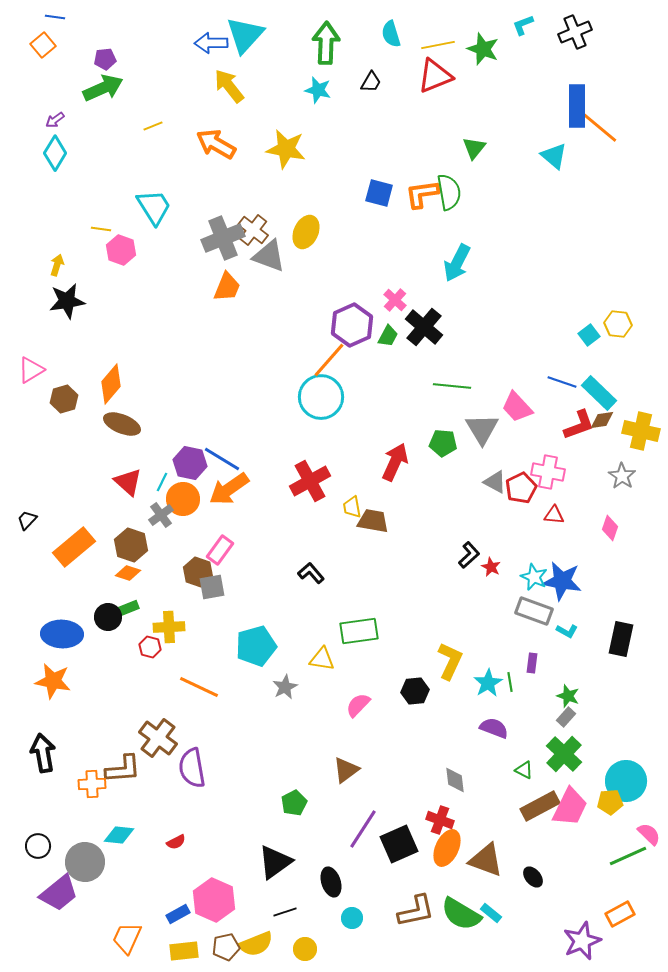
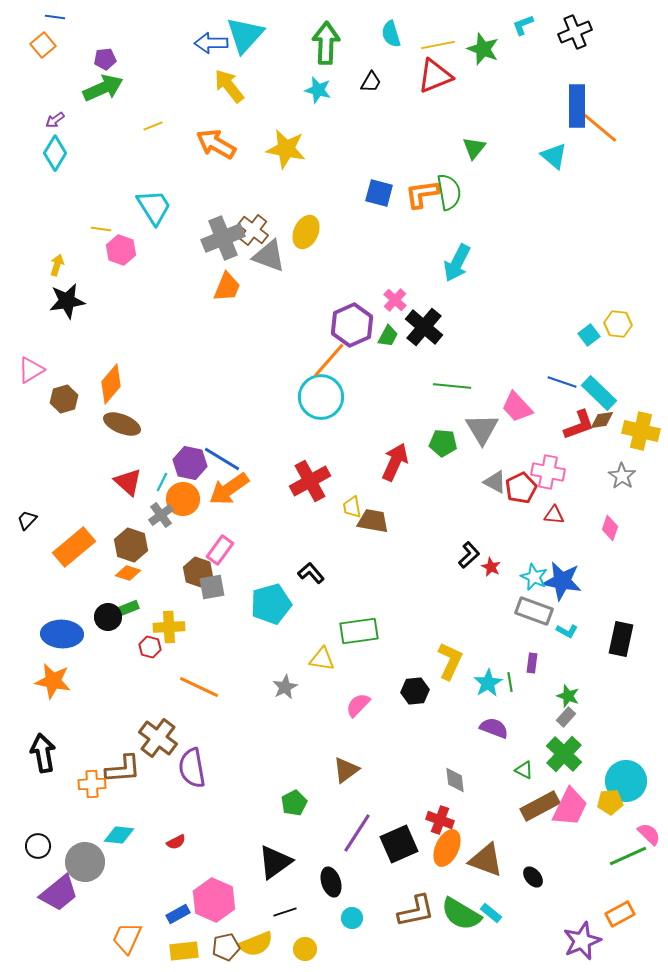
cyan pentagon at (256, 646): moved 15 px right, 42 px up
purple line at (363, 829): moved 6 px left, 4 px down
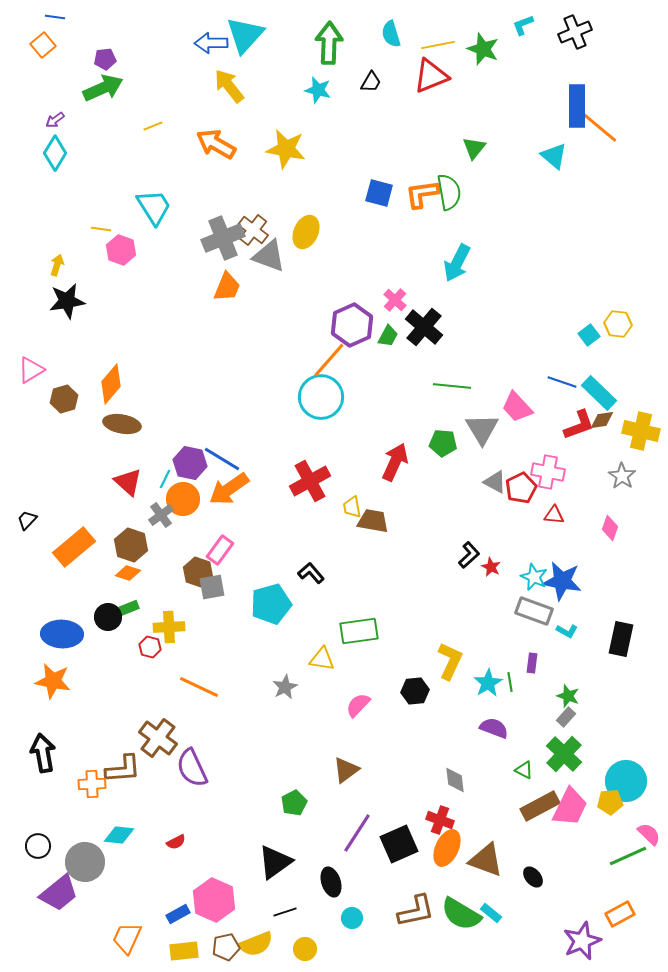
green arrow at (326, 43): moved 3 px right
red triangle at (435, 76): moved 4 px left
brown ellipse at (122, 424): rotated 12 degrees counterclockwise
cyan line at (162, 482): moved 3 px right, 3 px up
purple semicircle at (192, 768): rotated 15 degrees counterclockwise
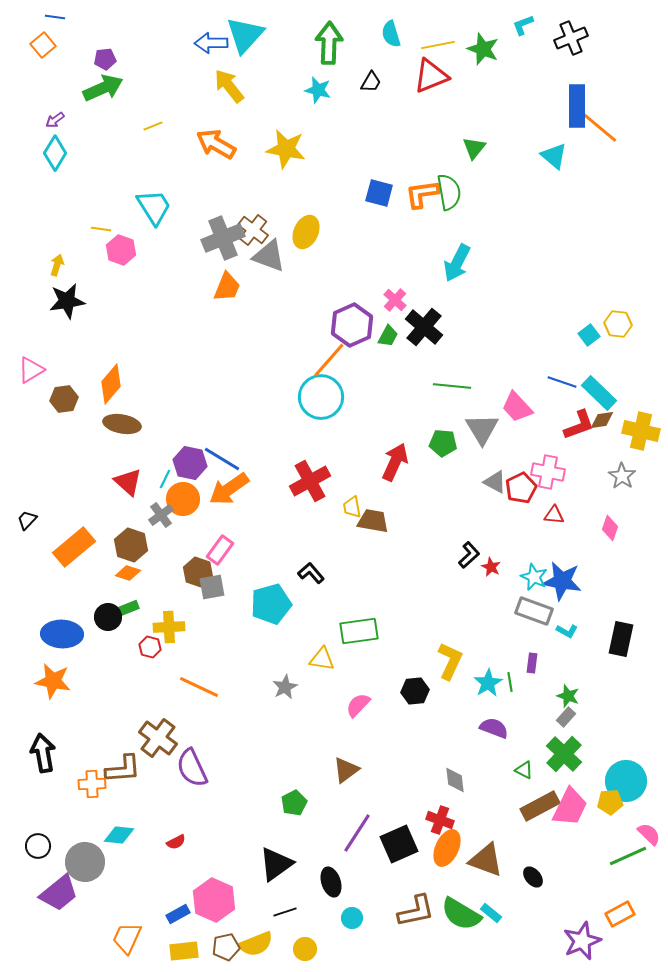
black cross at (575, 32): moved 4 px left, 6 px down
brown hexagon at (64, 399): rotated 8 degrees clockwise
black triangle at (275, 862): moved 1 px right, 2 px down
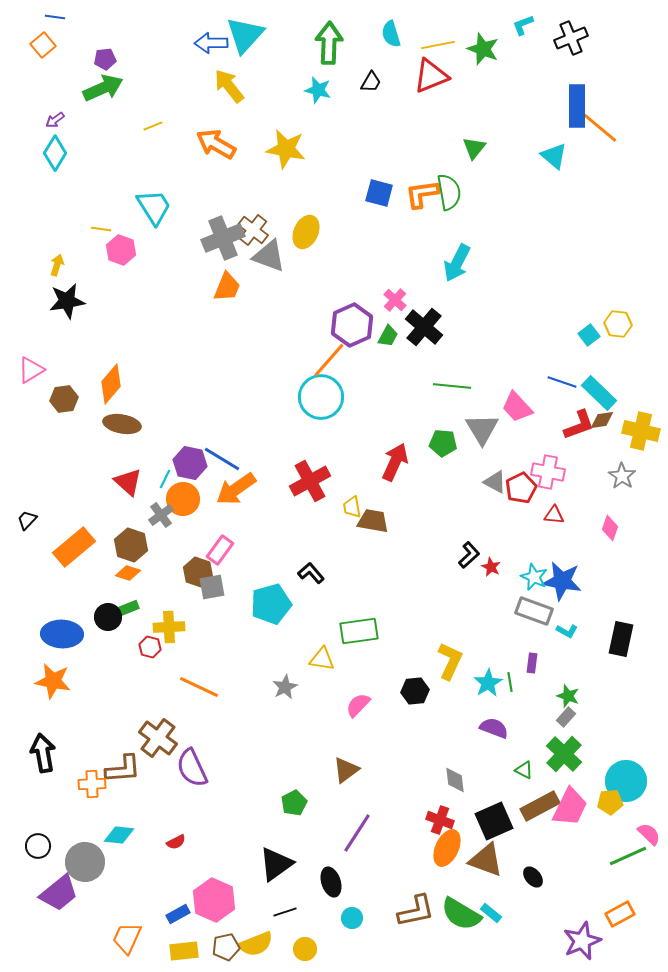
orange arrow at (229, 489): moved 7 px right
black square at (399, 844): moved 95 px right, 23 px up
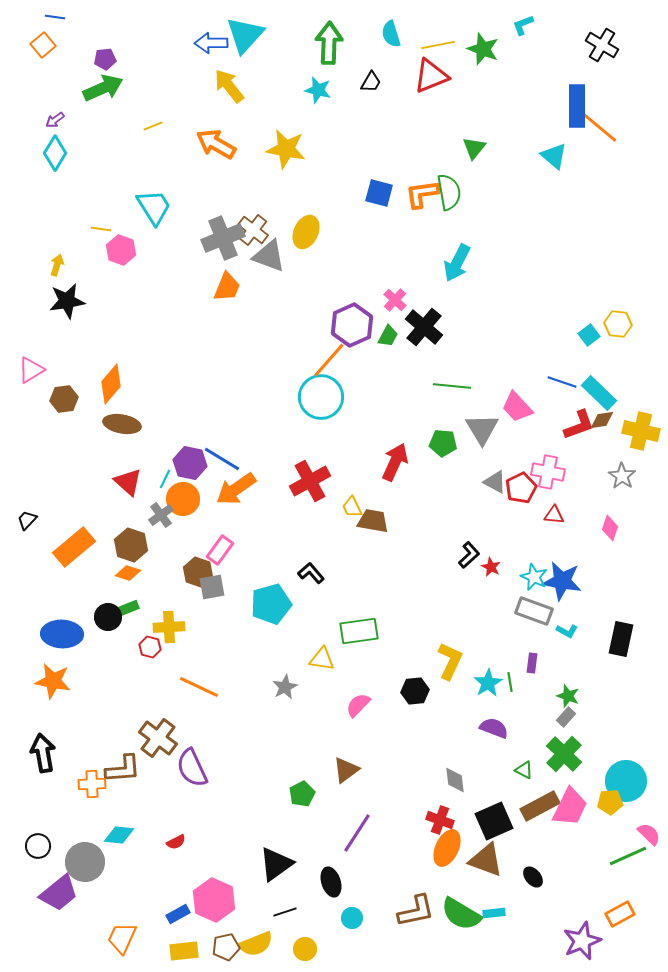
black cross at (571, 38): moved 31 px right, 7 px down; rotated 36 degrees counterclockwise
yellow trapezoid at (352, 507): rotated 15 degrees counterclockwise
green pentagon at (294, 803): moved 8 px right, 9 px up
cyan rectangle at (491, 913): moved 3 px right; rotated 45 degrees counterclockwise
orange trapezoid at (127, 938): moved 5 px left
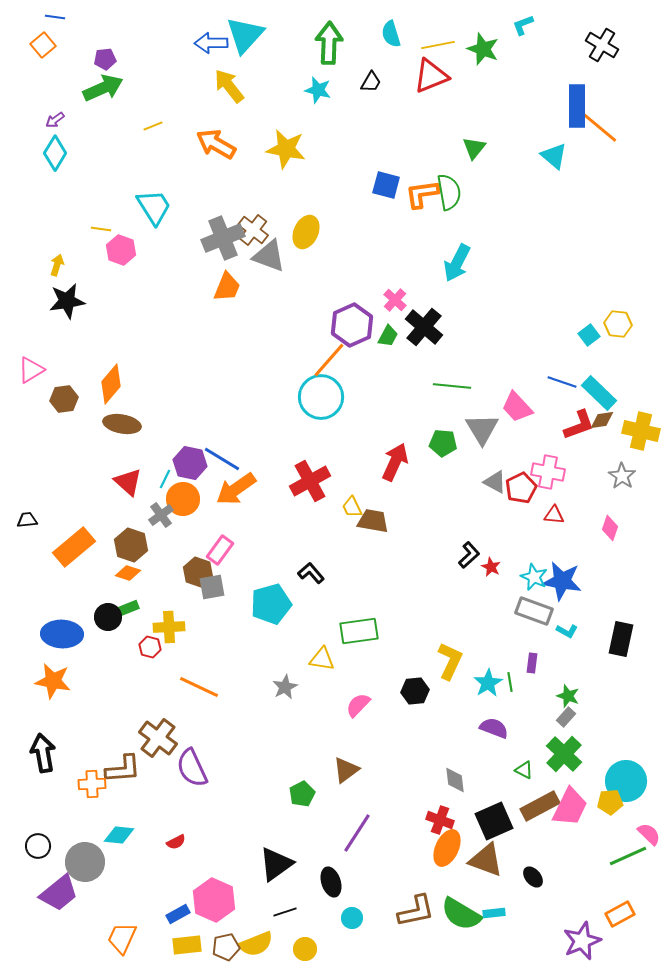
blue square at (379, 193): moved 7 px right, 8 px up
black trapezoid at (27, 520): rotated 40 degrees clockwise
yellow rectangle at (184, 951): moved 3 px right, 6 px up
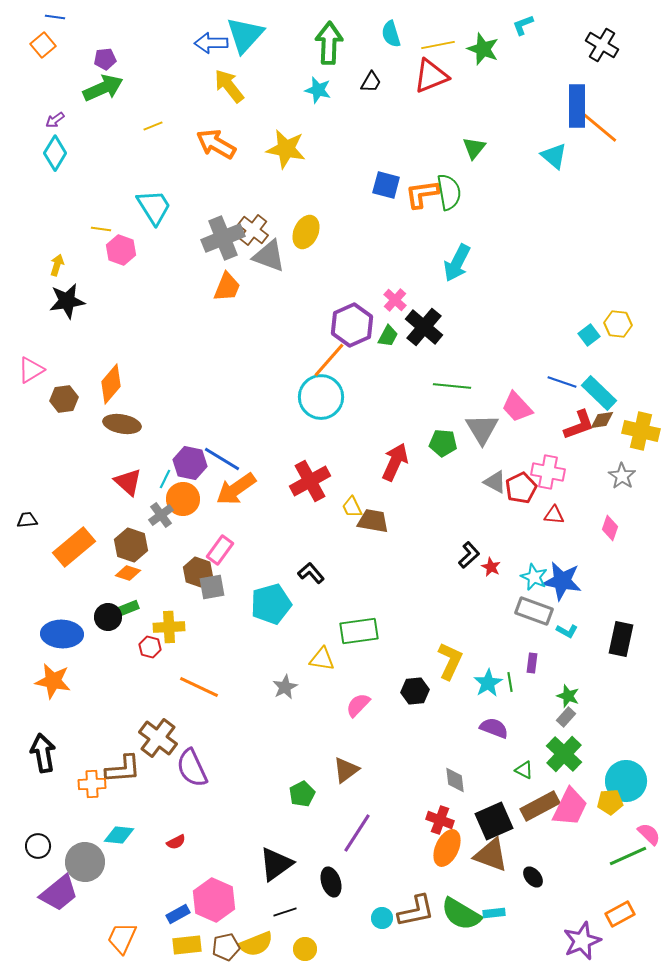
brown triangle at (486, 860): moved 5 px right, 5 px up
cyan circle at (352, 918): moved 30 px right
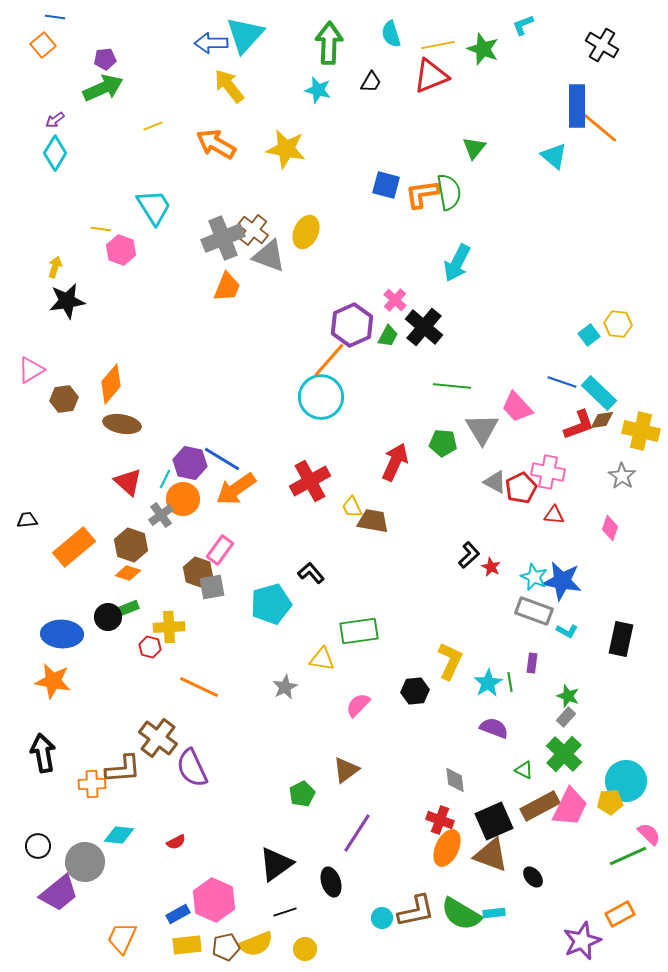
yellow arrow at (57, 265): moved 2 px left, 2 px down
